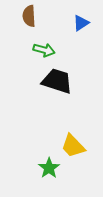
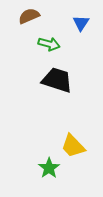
brown semicircle: rotated 70 degrees clockwise
blue triangle: rotated 24 degrees counterclockwise
green arrow: moved 5 px right, 6 px up
black trapezoid: moved 1 px up
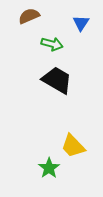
green arrow: moved 3 px right
black trapezoid: rotated 12 degrees clockwise
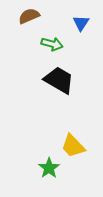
black trapezoid: moved 2 px right
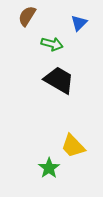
brown semicircle: moved 2 px left; rotated 35 degrees counterclockwise
blue triangle: moved 2 px left; rotated 12 degrees clockwise
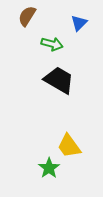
yellow trapezoid: moved 4 px left; rotated 8 degrees clockwise
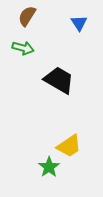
blue triangle: rotated 18 degrees counterclockwise
green arrow: moved 29 px left, 4 px down
yellow trapezoid: rotated 88 degrees counterclockwise
green star: moved 1 px up
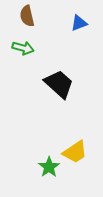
brown semicircle: rotated 45 degrees counterclockwise
blue triangle: rotated 42 degrees clockwise
black trapezoid: moved 4 px down; rotated 12 degrees clockwise
yellow trapezoid: moved 6 px right, 6 px down
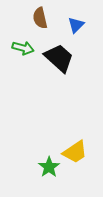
brown semicircle: moved 13 px right, 2 px down
blue triangle: moved 3 px left, 2 px down; rotated 24 degrees counterclockwise
black trapezoid: moved 26 px up
